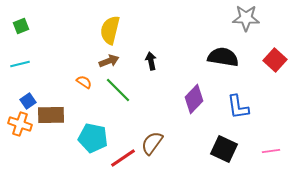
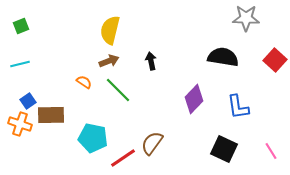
pink line: rotated 66 degrees clockwise
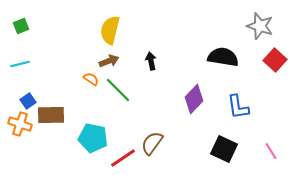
gray star: moved 14 px right, 8 px down; rotated 16 degrees clockwise
orange semicircle: moved 7 px right, 3 px up
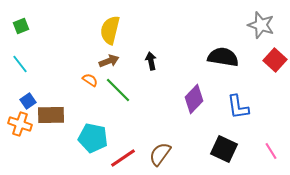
gray star: moved 1 px right, 1 px up
cyan line: rotated 66 degrees clockwise
orange semicircle: moved 1 px left, 1 px down
brown semicircle: moved 8 px right, 11 px down
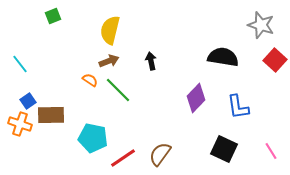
green square: moved 32 px right, 10 px up
purple diamond: moved 2 px right, 1 px up
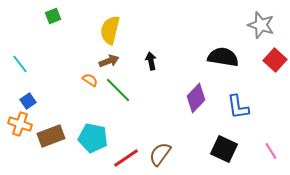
brown rectangle: moved 21 px down; rotated 20 degrees counterclockwise
red line: moved 3 px right
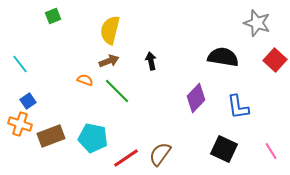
gray star: moved 4 px left, 2 px up
orange semicircle: moved 5 px left; rotated 14 degrees counterclockwise
green line: moved 1 px left, 1 px down
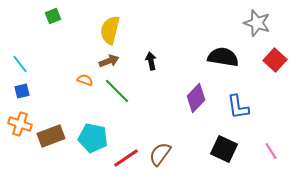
blue square: moved 6 px left, 10 px up; rotated 21 degrees clockwise
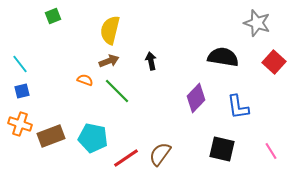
red square: moved 1 px left, 2 px down
black square: moved 2 px left; rotated 12 degrees counterclockwise
